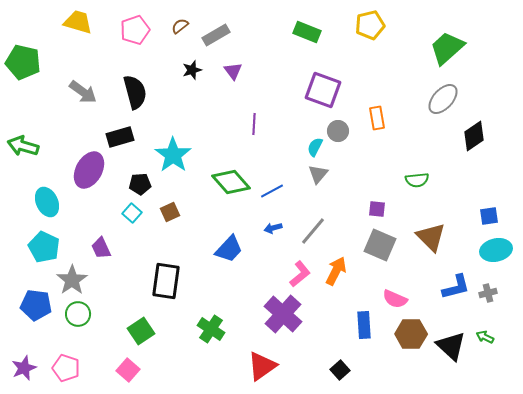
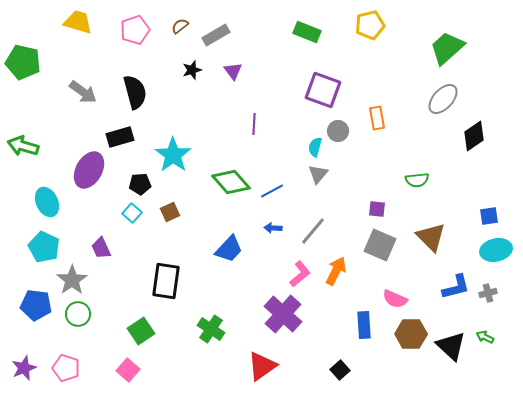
cyan semicircle at (315, 147): rotated 12 degrees counterclockwise
blue arrow at (273, 228): rotated 18 degrees clockwise
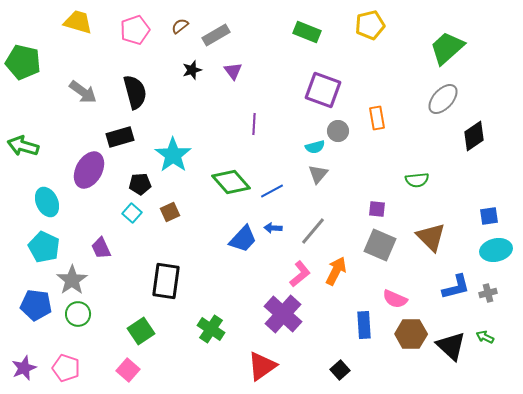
cyan semicircle at (315, 147): rotated 120 degrees counterclockwise
blue trapezoid at (229, 249): moved 14 px right, 10 px up
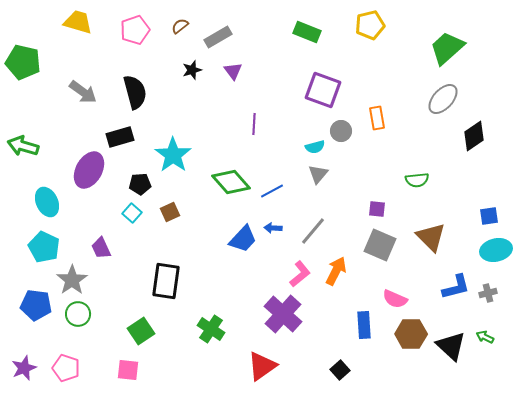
gray rectangle at (216, 35): moved 2 px right, 2 px down
gray circle at (338, 131): moved 3 px right
pink square at (128, 370): rotated 35 degrees counterclockwise
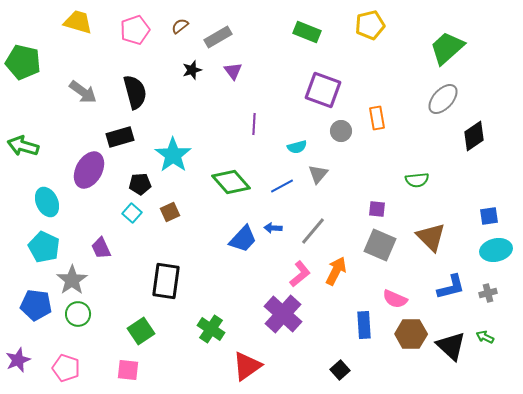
cyan semicircle at (315, 147): moved 18 px left
blue line at (272, 191): moved 10 px right, 5 px up
blue L-shape at (456, 287): moved 5 px left
red triangle at (262, 366): moved 15 px left
purple star at (24, 368): moved 6 px left, 8 px up
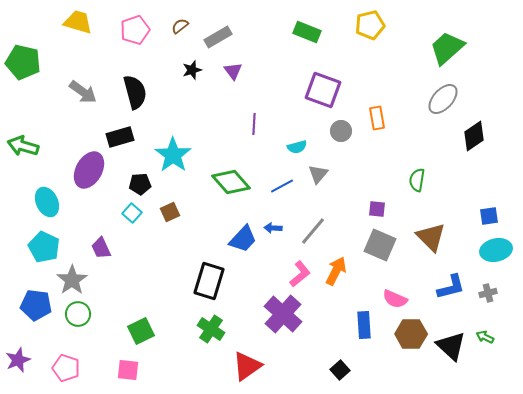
green semicircle at (417, 180): rotated 105 degrees clockwise
black rectangle at (166, 281): moved 43 px right; rotated 9 degrees clockwise
green square at (141, 331): rotated 8 degrees clockwise
